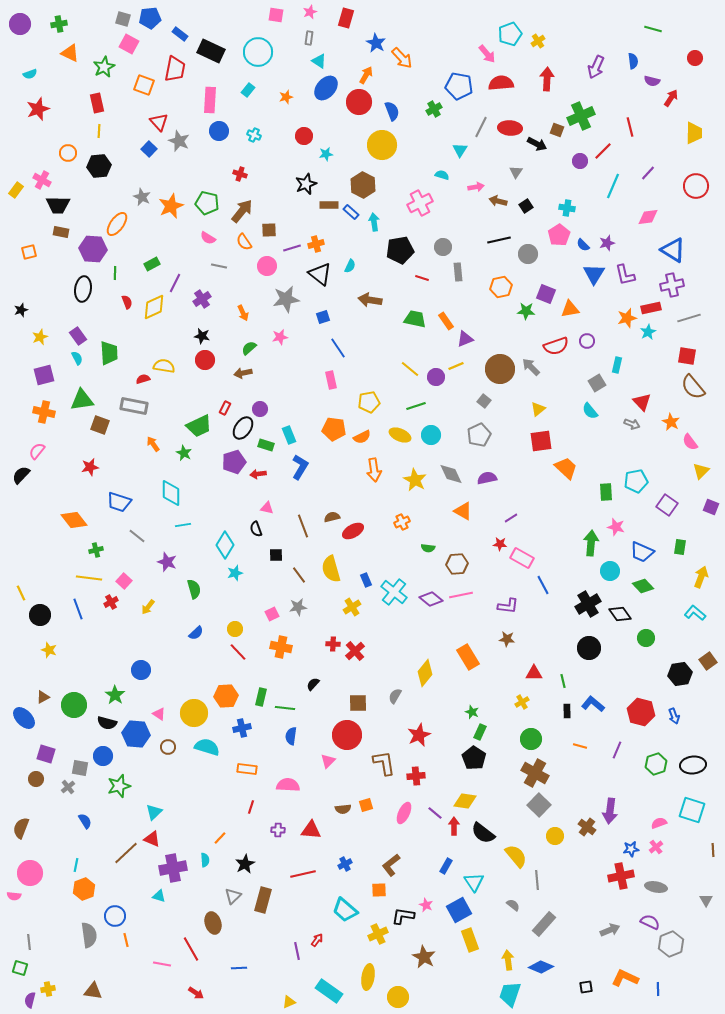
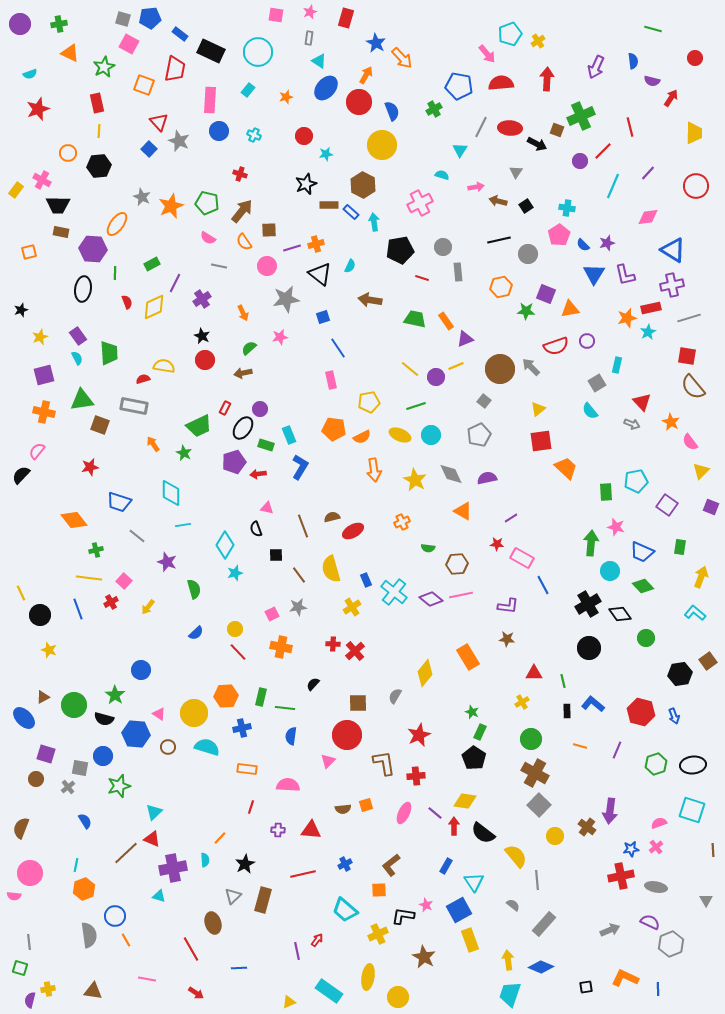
black star at (202, 336): rotated 14 degrees clockwise
red star at (500, 544): moved 3 px left
black semicircle at (107, 723): moved 3 px left, 4 px up
orange line at (126, 940): rotated 16 degrees counterclockwise
pink line at (162, 964): moved 15 px left, 15 px down
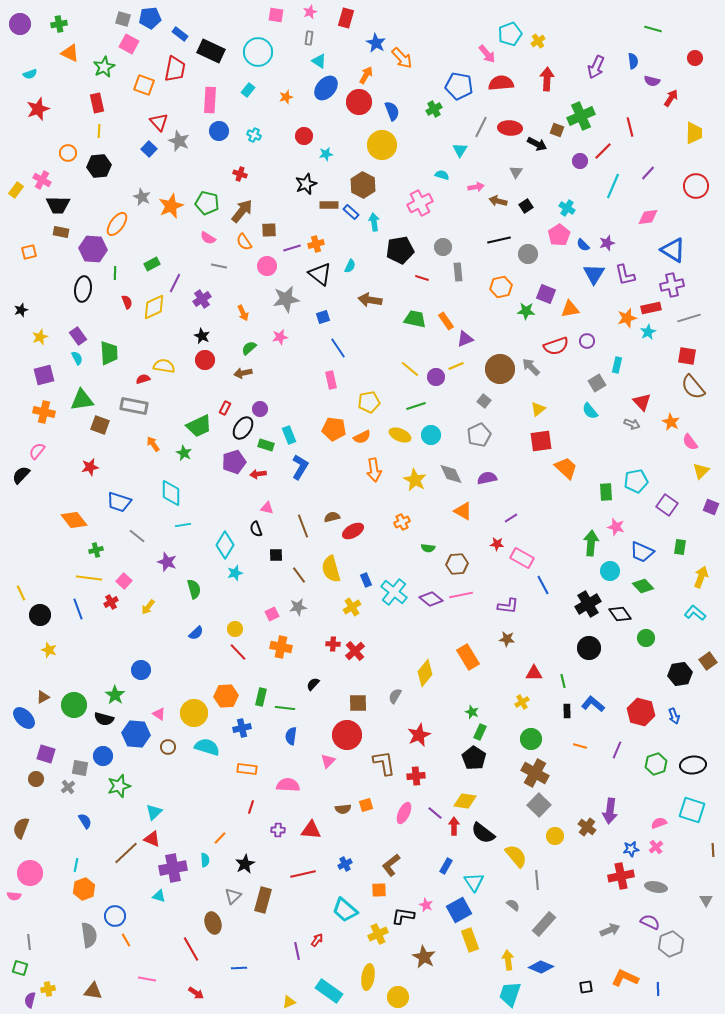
cyan cross at (567, 208): rotated 21 degrees clockwise
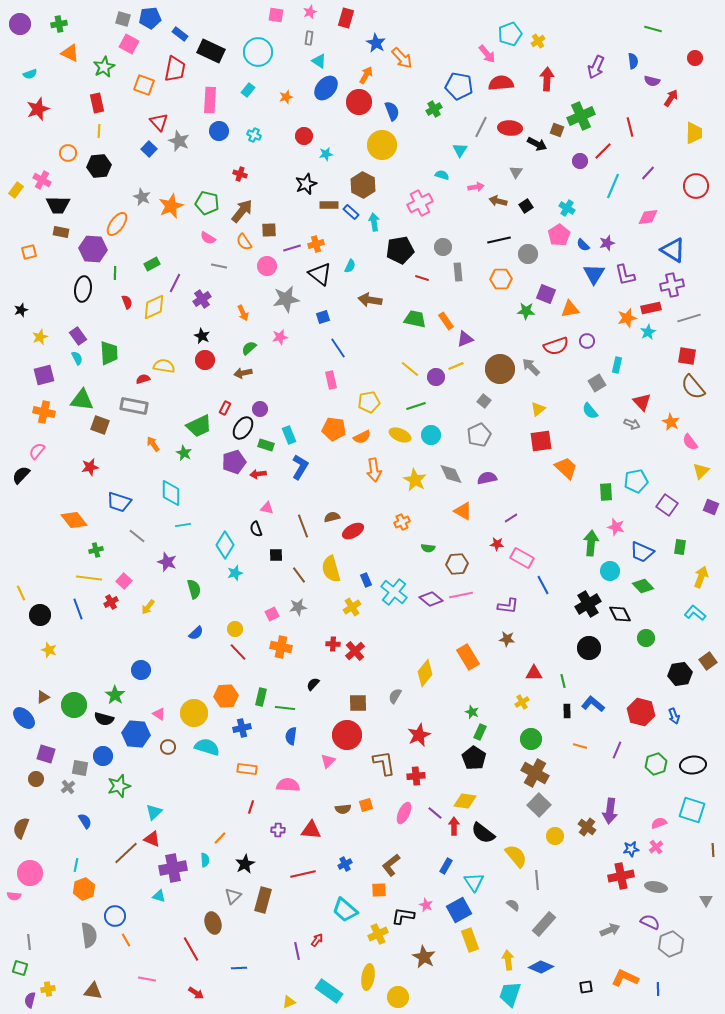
orange hexagon at (501, 287): moved 8 px up; rotated 10 degrees clockwise
green triangle at (82, 400): rotated 15 degrees clockwise
black diamond at (620, 614): rotated 10 degrees clockwise
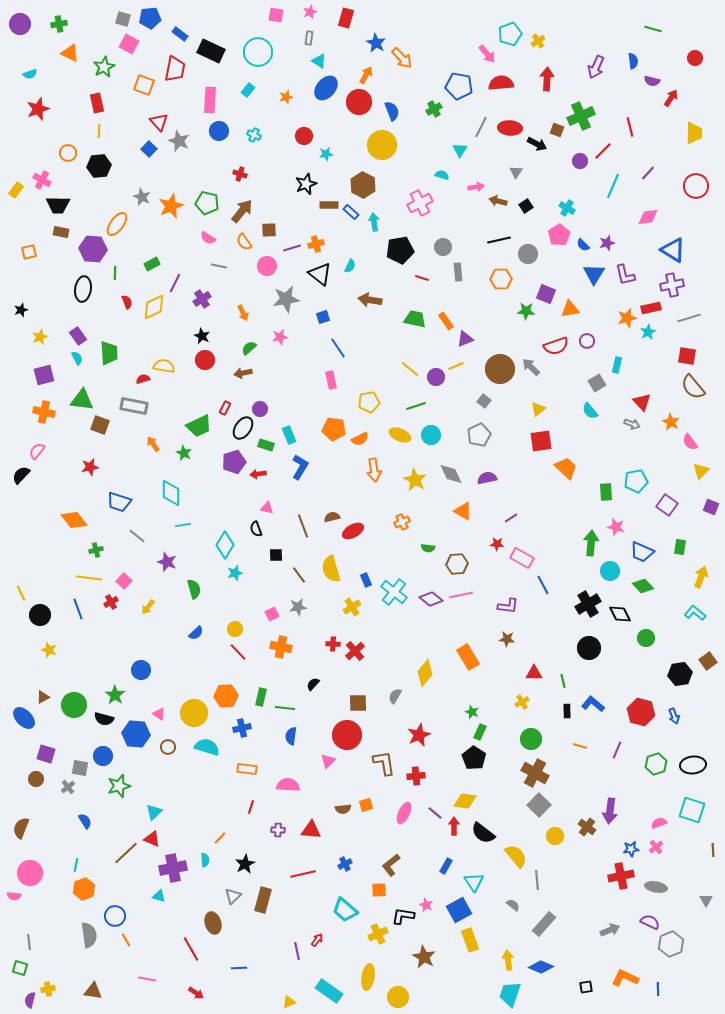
orange semicircle at (362, 437): moved 2 px left, 2 px down
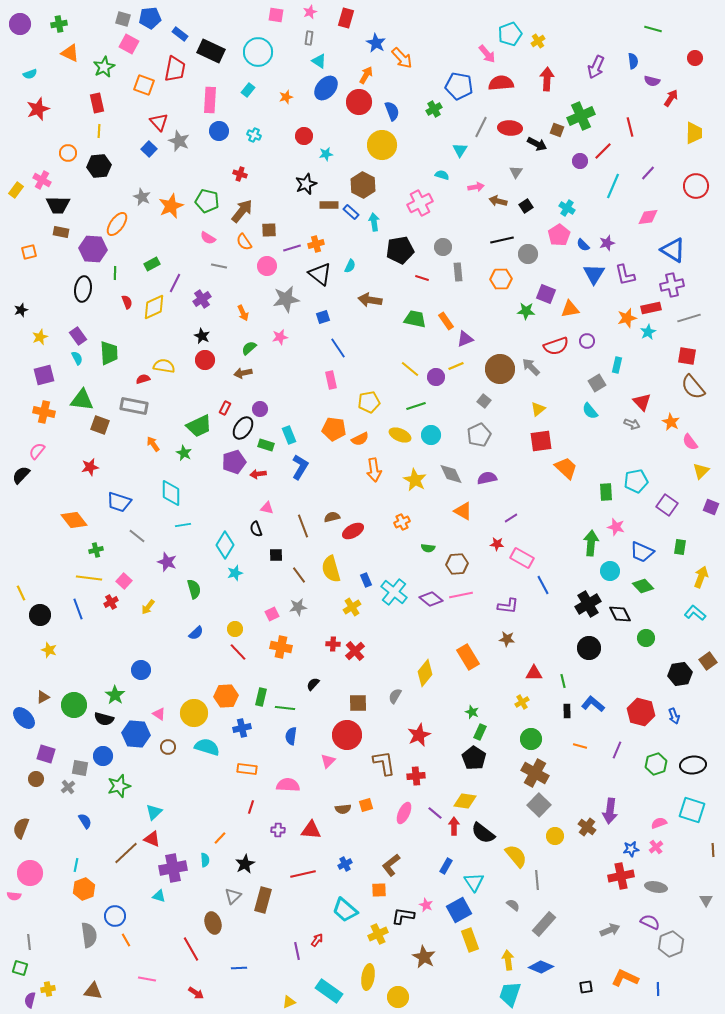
green pentagon at (207, 203): moved 2 px up
black line at (499, 240): moved 3 px right
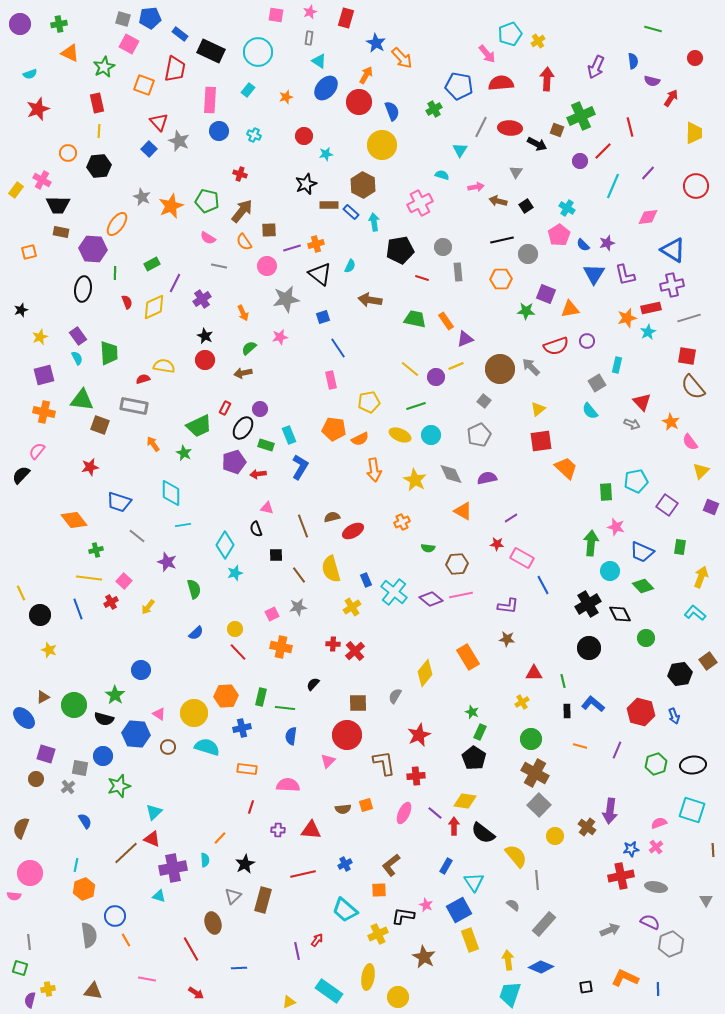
black star at (202, 336): moved 3 px right
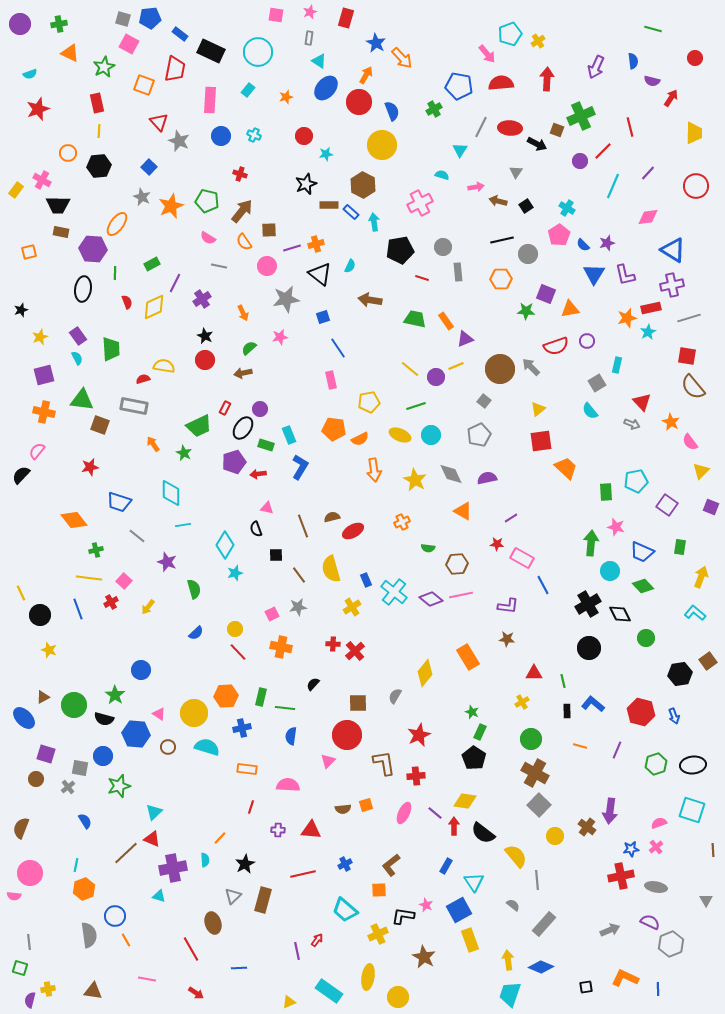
blue circle at (219, 131): moved 2 px right, 5 px down
blue square at (149, 149): moved 18 px down
green trapezoid at (109, 353): moved 2 px right, 4 px up
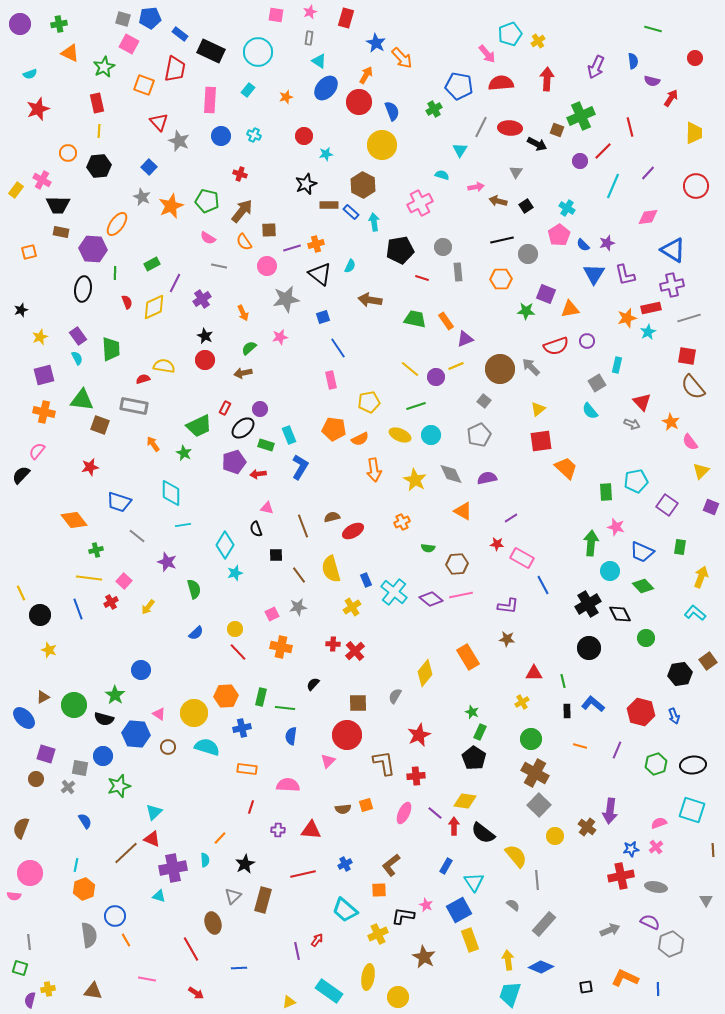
black ellipse at (243, 428): rotated 15 degrees clockwise
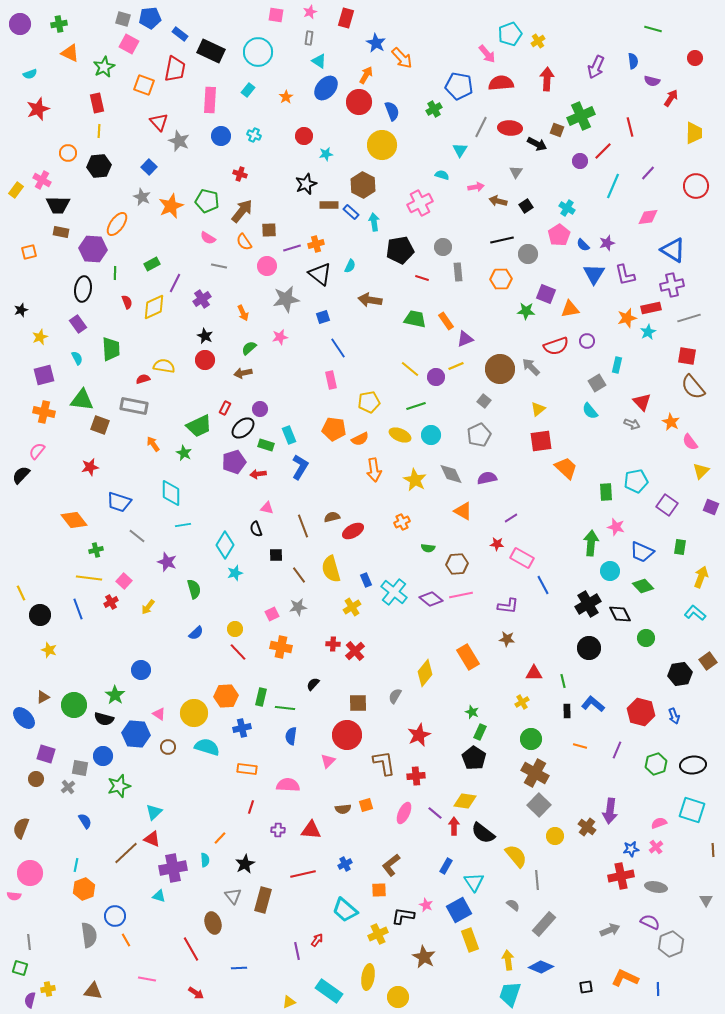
orange star at (286, 97): rotated 16 degrees counterclockwise
purple rectangle at (78, 336): moved 12 px up
gray triangle at (233, 896): rotated 24 degrees counterclockwise
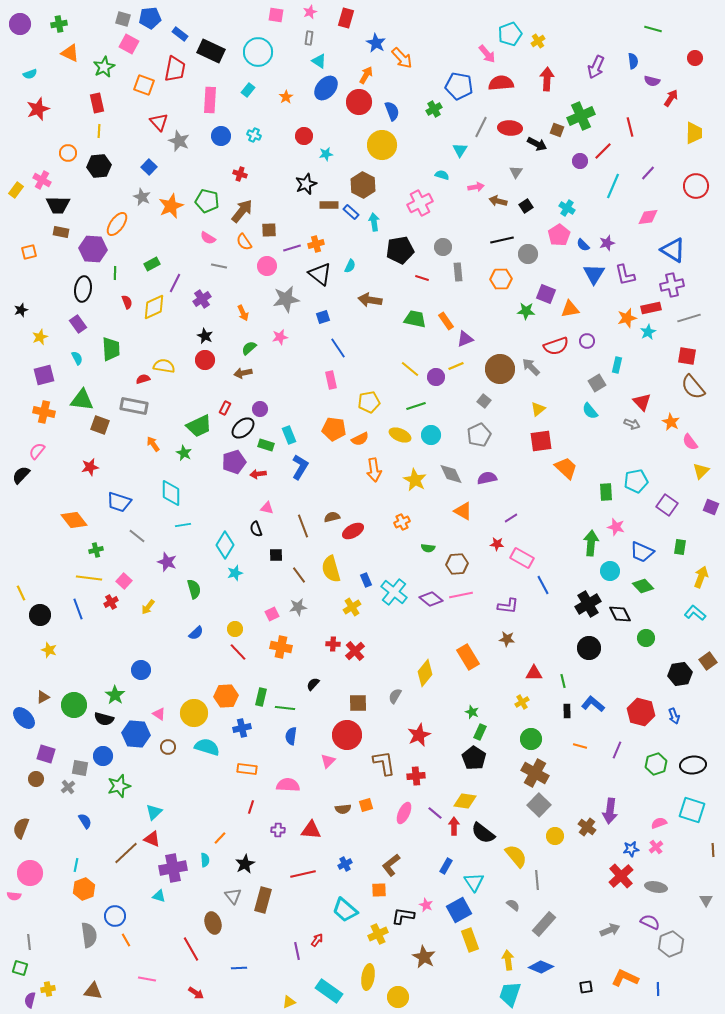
red cross at (621, 876): rotated 30 degrees counterclockwise
